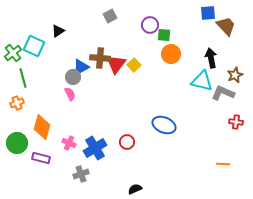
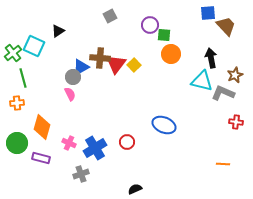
orange cross: rotated 16 degrees clockwise
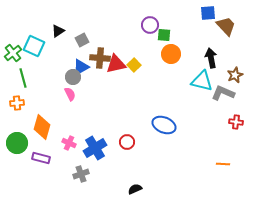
gray square: moved 28 px left, 24 px down
red triangle: rotated 40 degrees clockwise
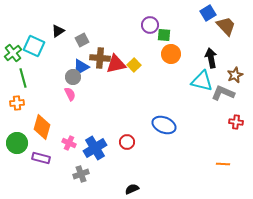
blue square: rotated 28 degrees counterclockwise
black semicircle: moved 3 px left
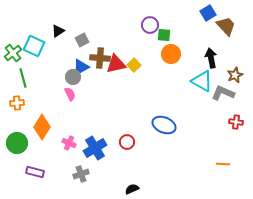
cyan triangle: rotated 15 degrees clockwise
orange diamond: rotated 15 degrees clockwise
purple rectangle: moved 6 px left, 14 px down
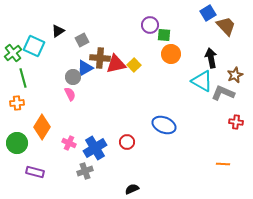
blue triangle: moved 4 px right, 1 px down
gray cross: moved 4 px right, 3 px up
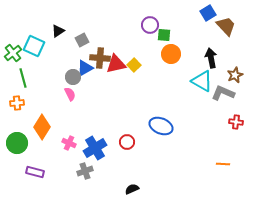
blue ellipse: moved 3 px left, 1 px down
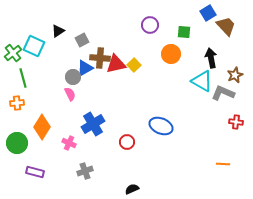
green square: moved 20 px right, 3 px up
blue cross: moved 2 px left, 24 px up
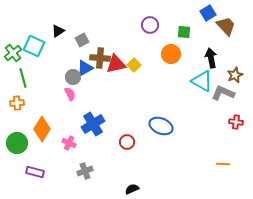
orange diamond: moved 2 px down
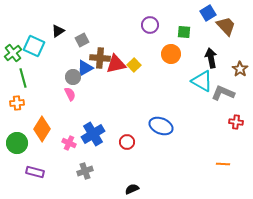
brown star: moved 5 px right, 6 px up; rotated 14 degrees counterclockwise
blue cross: moved 10 px down
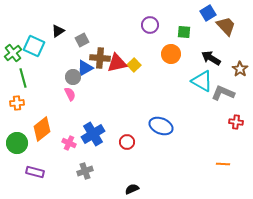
black arrow: rotated 48 degrees counterclockwise
red triangle: moved 1 px right, 1 px up
orange diamond: rotated 20 degrees clockwise
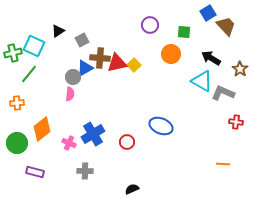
green cross: rotated 24 degrees clockwise
green line: moved 6 px right, 4 px up; rotated 54 degrees clockwise
pink semicircle: rotated 32 degrees clockwise
gray cross: rotated 21 degrees clockwise
